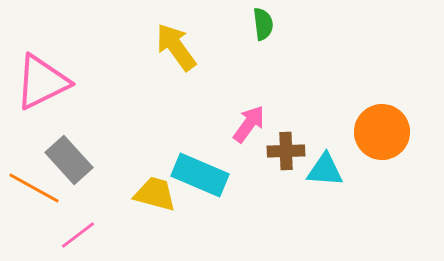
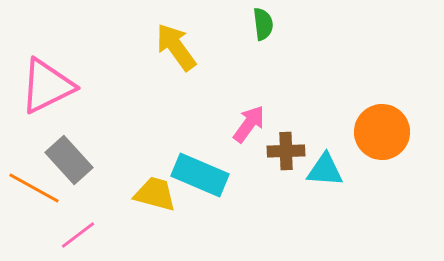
pink triangle: moved 5 px right, 4 px down
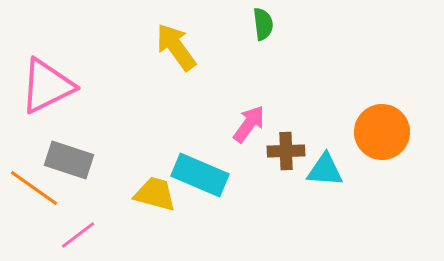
gray rectangle: rotated 30 degrees counterclockwise
orange line: rotated 6 degrees clockwise
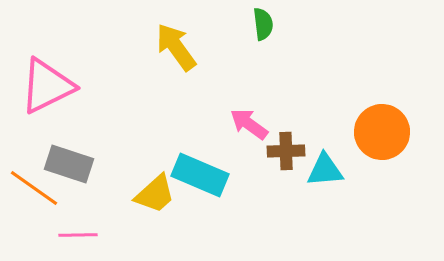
pink arrow: rotated 90 degrees counterclockwise
gray rectangle: moved 4 px down
cyan triangle: rotated 9 degrees counterclockwise
yellow trapezoid: rotated 123 degrees clockwise
pink line: rotated 36 degrees clockwise
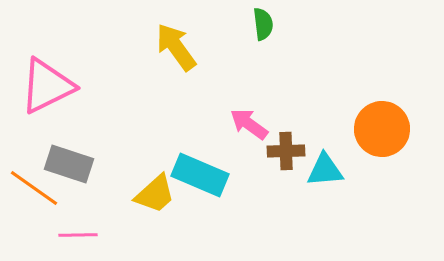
orange circle: moved 3 px up
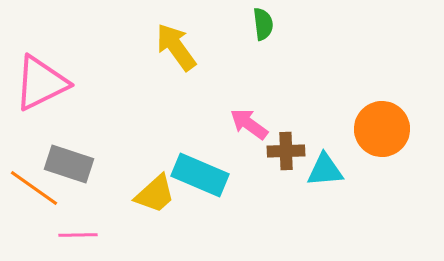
pink triangle: moved 6 px left, 3 px up
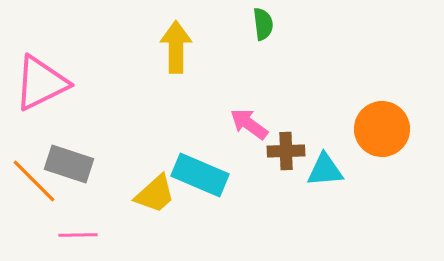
yellow arrow: rotated 36 degrees clockwise
orange line: moved 7 px up; rotated 10 degrees clockwise
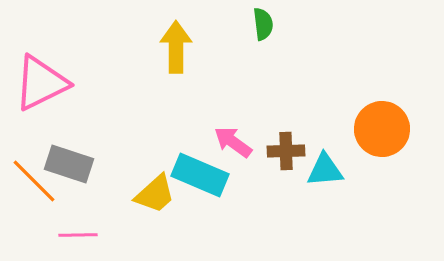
pink arrow: moved 16 px left, 18 px down
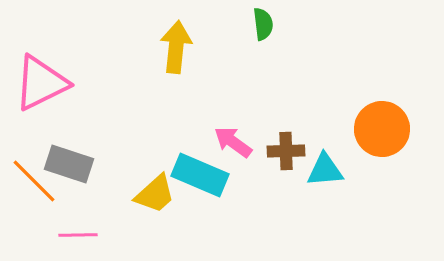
yellow arrow: rotated 6 degrees clockwise
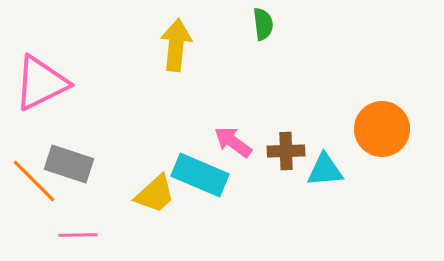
yellow arrow: moved 2 px up
